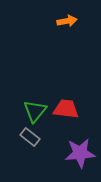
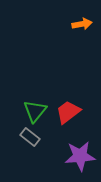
orange arrow: moved 15 px right, 3 px down
red trapezoid: moved 2 px right, 3 px down; rotated 44 degrees counterclockwise
purple star: moved 3 px down
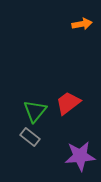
red trapezoid: moved 9 px up
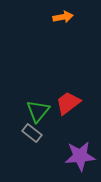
orange arrow: moved 19 px left, 7 px up
green triangle: moved 3 px right
gray rectangle: moved 2 px right, 4 px up
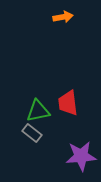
red trapezoid: rotated 60 degrees counterclockwise
green triangle: rotated 40 degrees clockwise
purple star: moved 1 px right
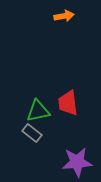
orange arrow: moved 1 px right, 1 px up
purple star: moved 4 px left, 6 px down
